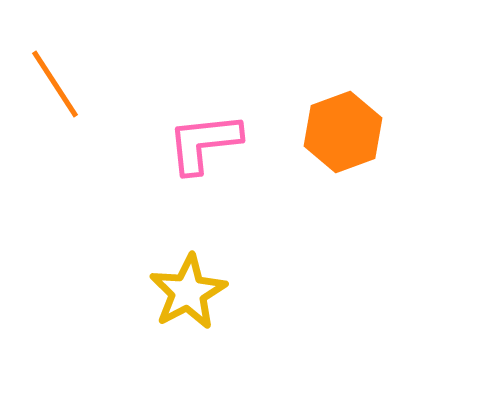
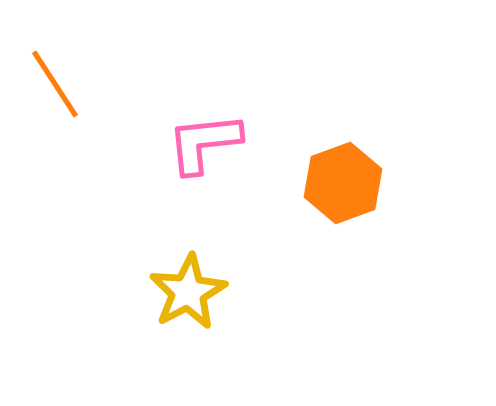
orange hexagon: moved 51 px down
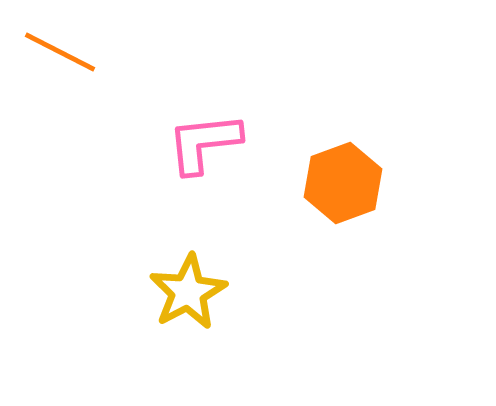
orange line: moved 5 px right, 32 px up; rotated 30 degrees counterclockwise
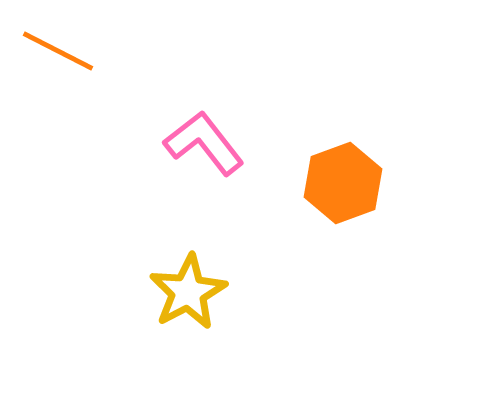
orange line: moved 2 px left, 1 px up
pink L-shape: rotated 58 degrees clockwise
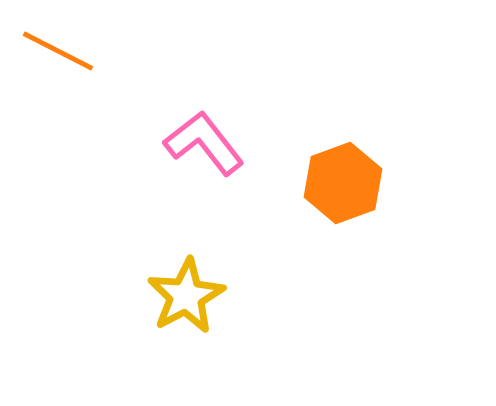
yellow star: moved 2 px left, 4 px down
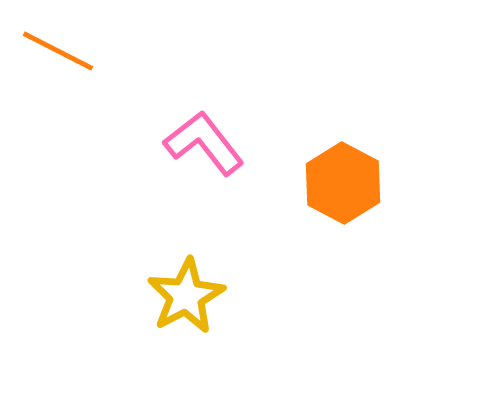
orange hexagon: rotated 12 degrees counterclockwise
